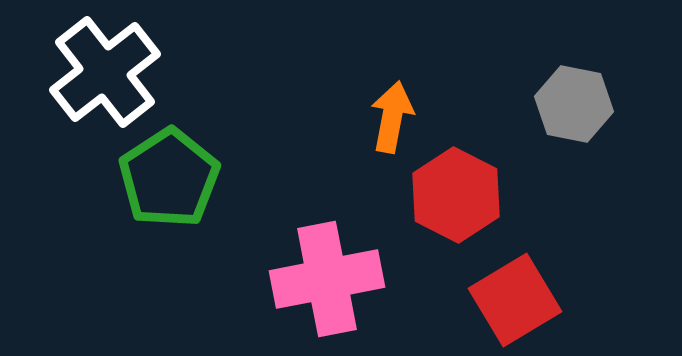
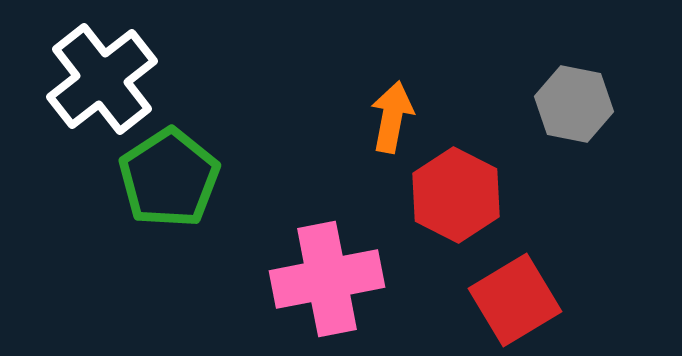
white cross: moved 3 px left, 7 px down
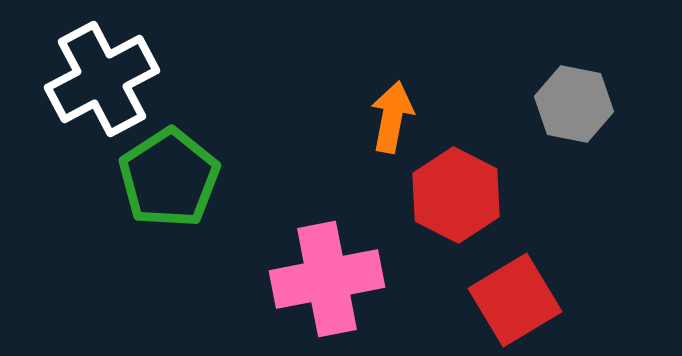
white cross: rotated 10 degrees clockwise
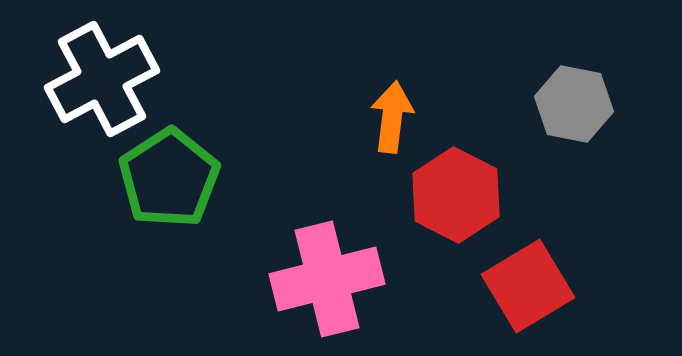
orange arrow: rotated 4 degrees counterclockwise
pink cross: rotated 3 degrees counterclockwise
red square: moved 13 px right, 14 px up
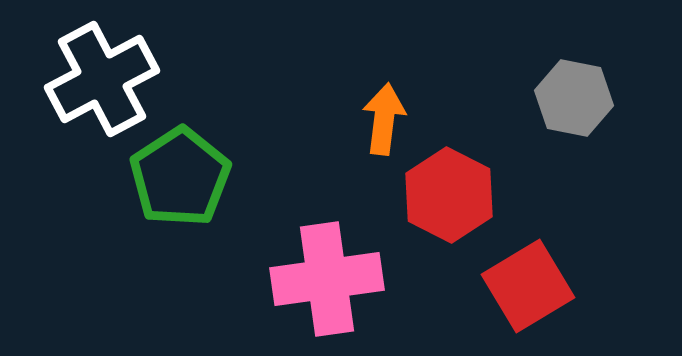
gray hexagon: moved 6 px up
orange arrow: moved 8 px left, 2 px down
green pentagon: moved 11 px right, 1 px up
red hexagon: moved 7 px left
pink cross: rotated 6 degrees clockwise
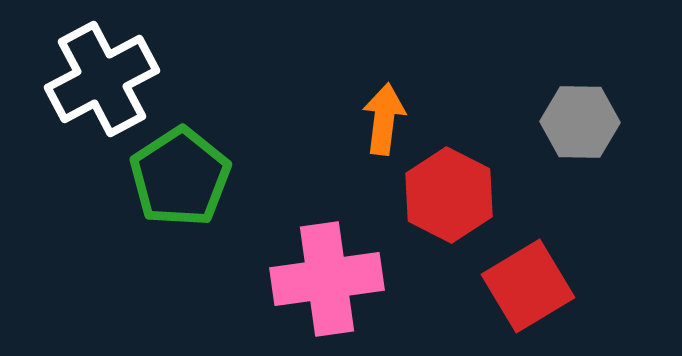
gray hexagon: moved 6 px right, 24 px down; rotated 10 degrees counterclockwise
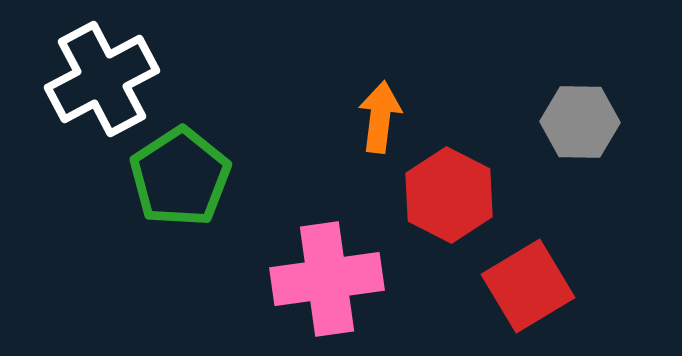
orange arrow: moved 4 px left, 2 px up
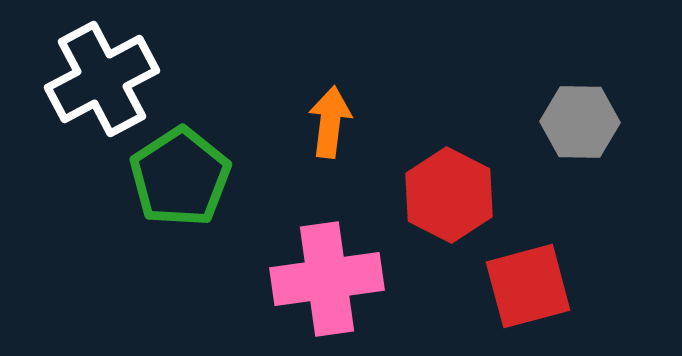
orange arrow: moved 50 px left, 5 px down
red square: rotated 16 degrees clockwise
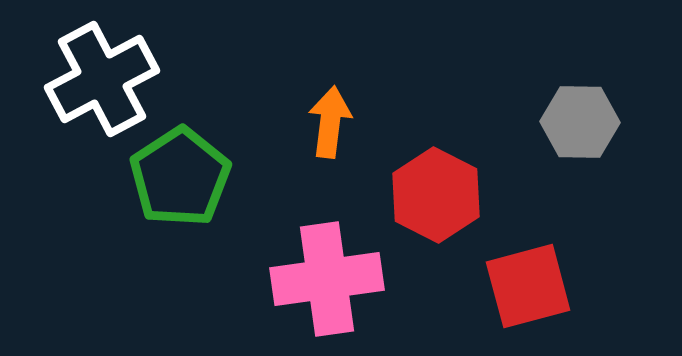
red hexagon: moved 13 px left
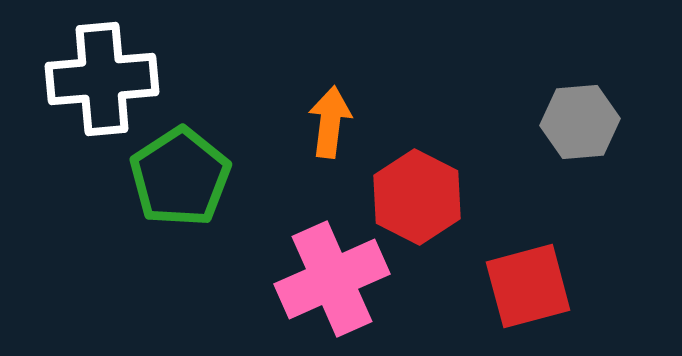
white cross: rotated 23 degrees clockwise
gray hexagon: rotated 6 degrees counterclockwise
red hexagon: moved 19 px left, 2 px down
pink cross: moved 5 px right; rotated 16 degrees counterclockwise
